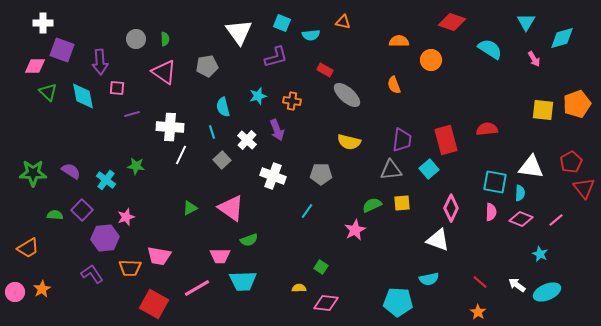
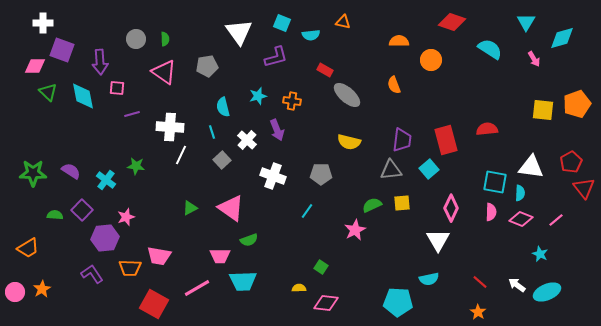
white triangle at (438, 240): rotated 40 degrees clockwise
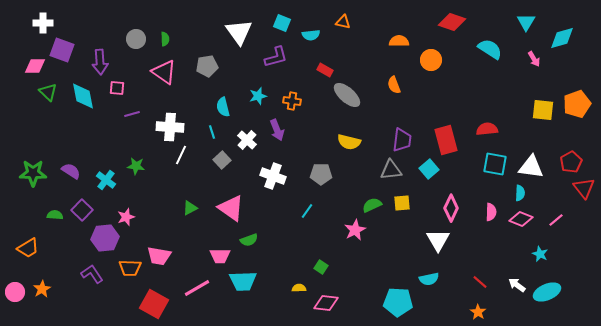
cyan square at (495, 182): moved 18 px up
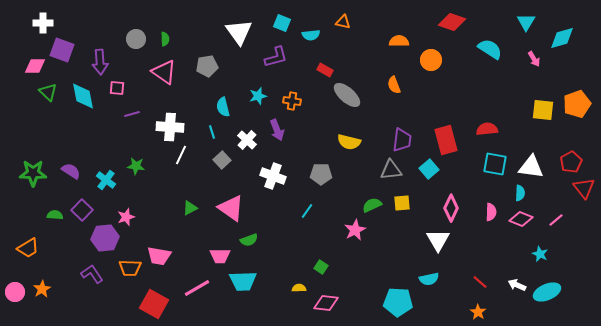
white arrow at (517, 285): rotated 12 degrees counterclockwise
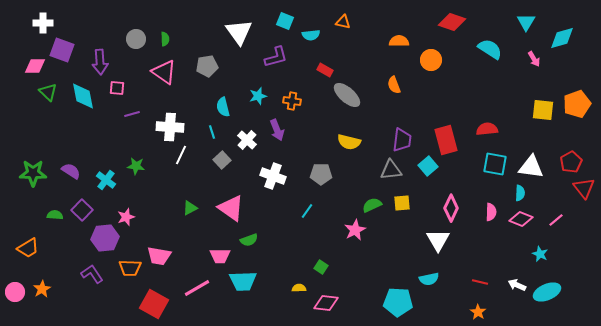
cyan square at (282, 23): moved 3 px right, 2 px up
cyan square at (429, 169): moved 1 px left, 3 px up
red line at (480, 282): rotated 28 degrees counterclockwise
